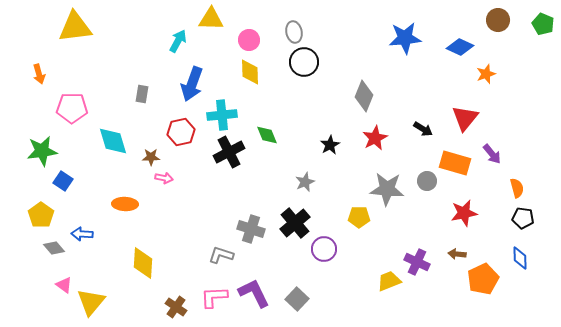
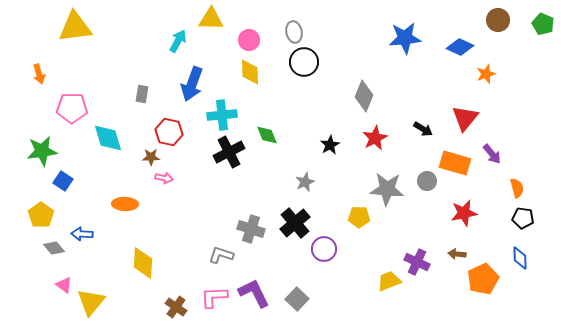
red hexagon at (181, 132): moved 12 px left; rotated 24 degrees clockwise
cyan diamond at (113, 141): moved 5 px left, 3 px up
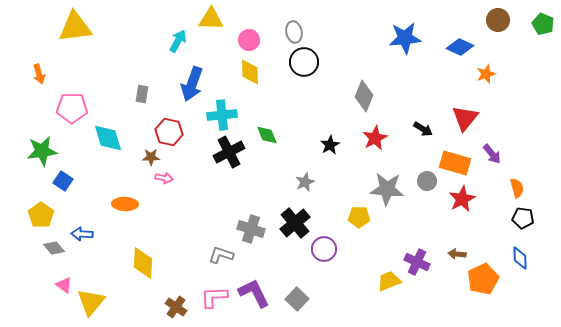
red star at (464, 213): moved 2 px left, 14 px up; rotated 16 degrees counterclockwise
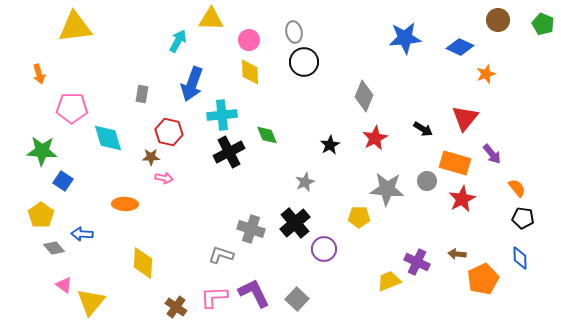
green star at (42, 151): rotated 12 degrees clockwise
orange semicircle at (517, 188): rotated 24 degrees counterclockwise
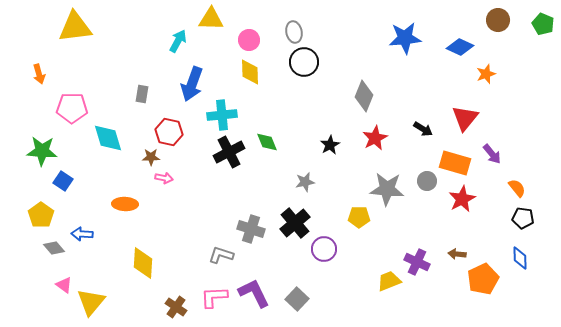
green diamond at (267, 135): moved 7 px down
gray star at (305, 182): rotated 12 degrees clockwise
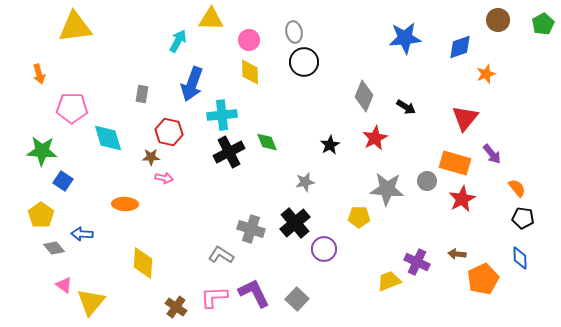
green pentagon at (543, 24): rotated 20 degrees clockwise
blue diamond at (460, 47): rotated 44 degrees counterclockwise
black arrow at (423, 129): moved 17 px left, 22 px up
gray L-shape at (221, 255): rotated 15 degrees clockwise
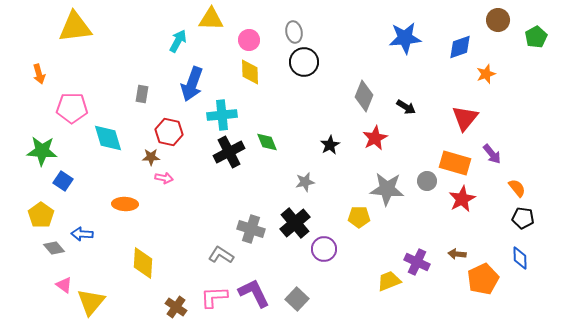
green pentagon at (543, 24): moved 7 px left, 13 px down
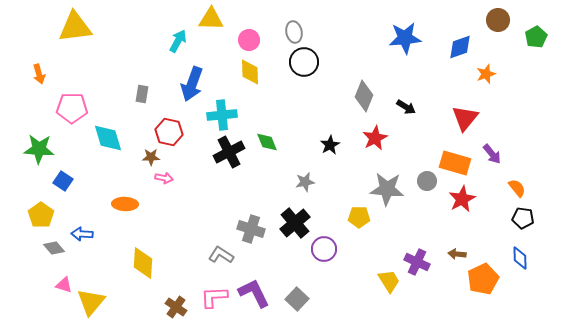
green star at (42, 151): moved 3 px left, 2 px up
yellow trapezoid at (389, 281): rotated 80 degrees clockwise
pink triangle at (64, 285): rotated 18 degrees counterclockwise
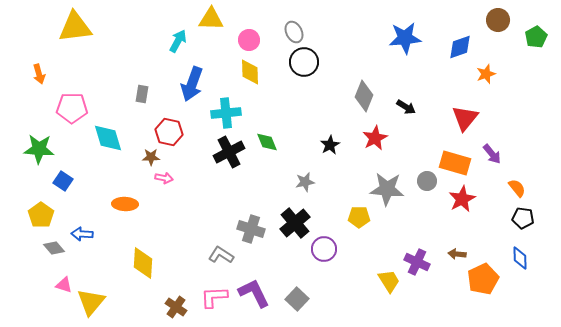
gray ellipse at (294, 32): rotated 15 degrees counterclockwise
cyan cross at (222, 115): moved 4 px right, 2 px up
